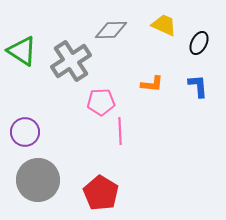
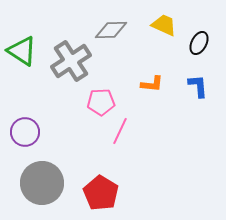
pink line: rotated 28 degrees clockwise
gray circle: moved 4 px right, 3 px down
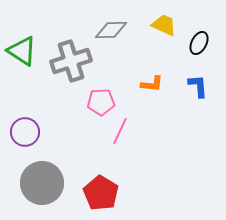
gray cross: rotated 15 degrees clockwise
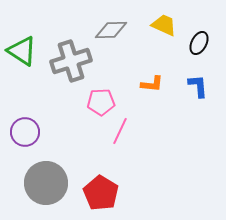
gray circle: moved 4 px right
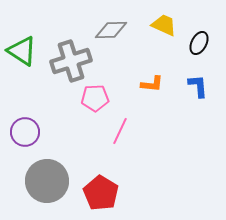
pink pentagon: moved 6 px left, 4 px up
gray circle: moved 1 px right, 2 px up
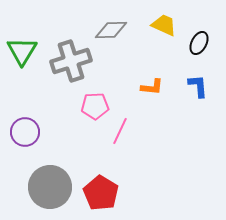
green triangle: rotated 28 degrees clockwise
orange L-shape: moved 3 px down
pink pentagon: moved 8 px down
gray circle: moved 3 px right, 6 px down
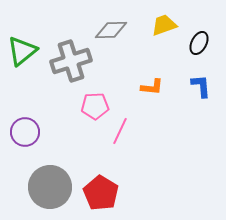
yellow trapezoid: rotated 44 degrees counterclockwise
green triangle: rotated 20 degrees clockwise
blue L-shape: moved 3 px right
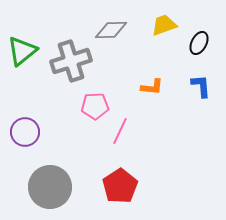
red pentagon: moved 19 px right, 7 px up; rotated 8 degrees clockwise
